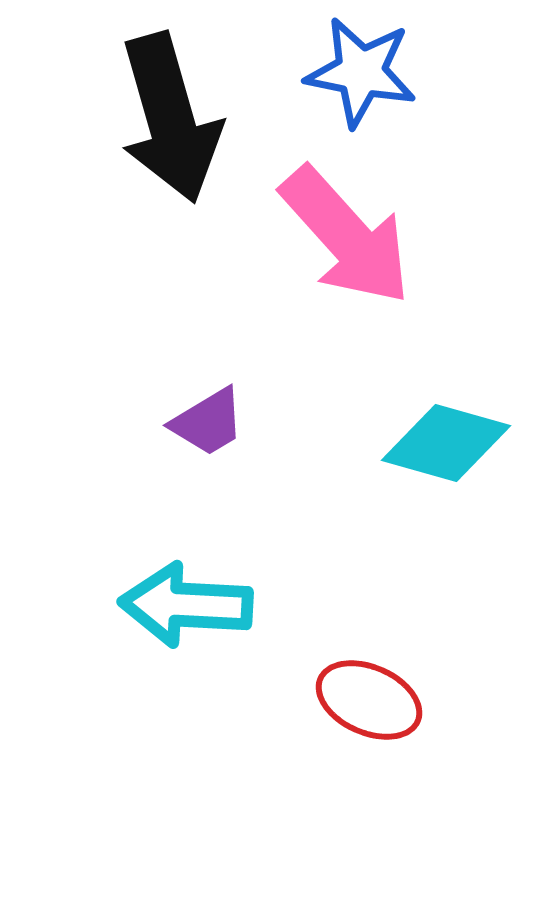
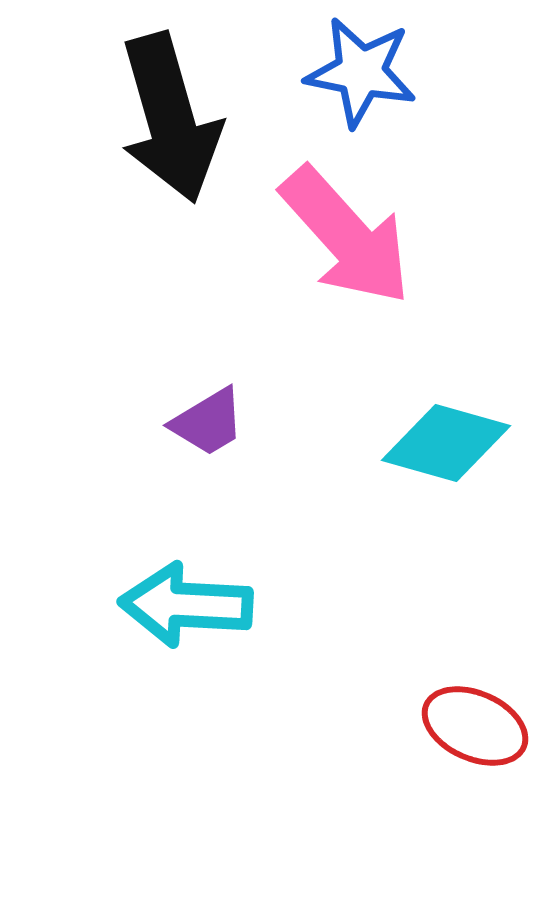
red ellipse: moved 106 px right, 26 px down
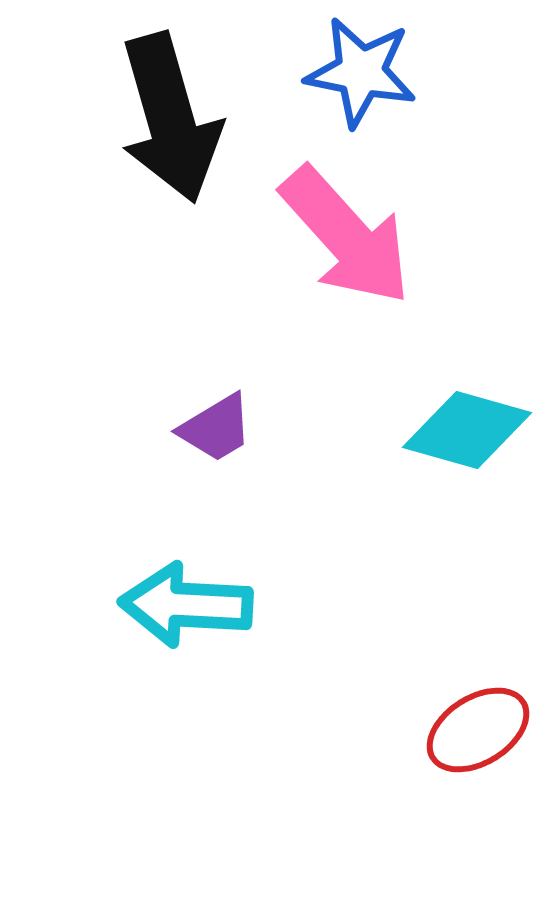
purple trapezoid: moved 8 px right, 6 px down
cyan diamond: moved 21 px right, 13 px up
red ellipse: moved 3 px right, 4 px down; rotated 56 degrees counterclockwise
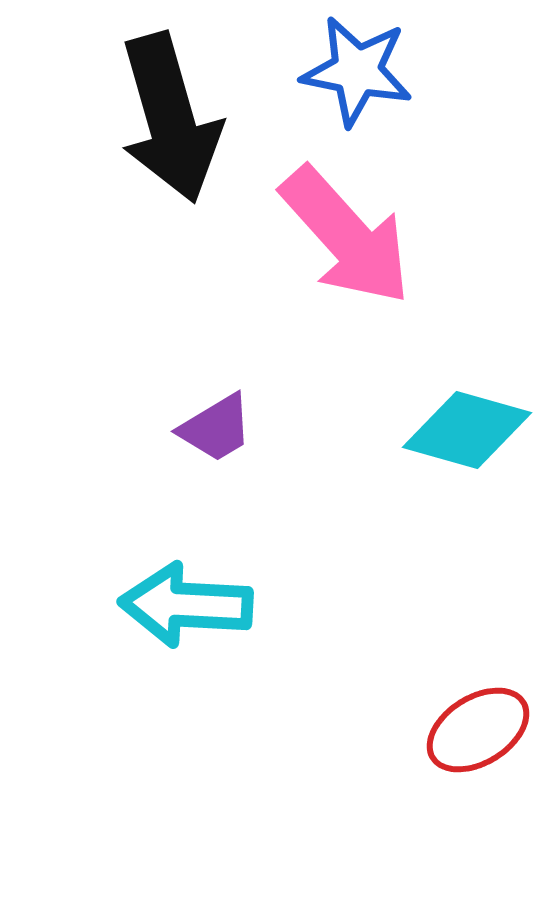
blue star: moved 4 px left, 1 px up
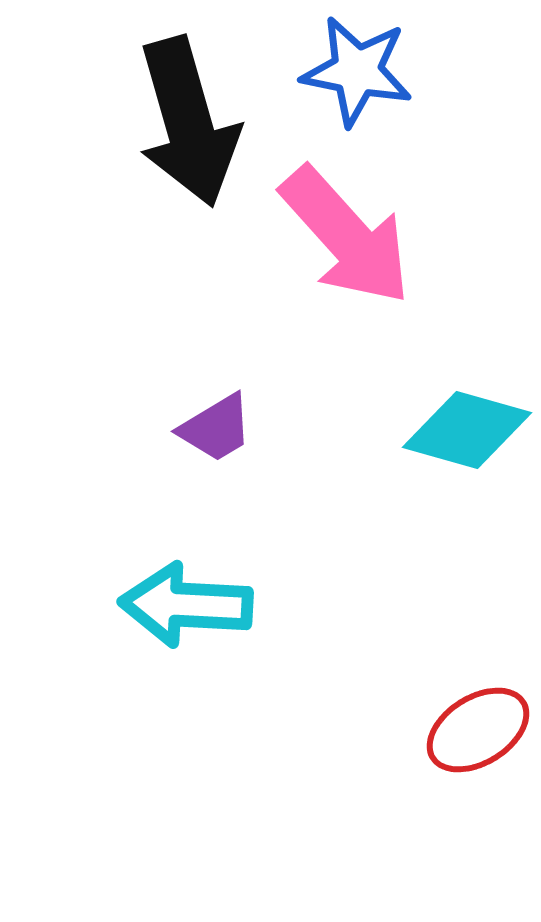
black arrow: moved 18 px right, 4 px down
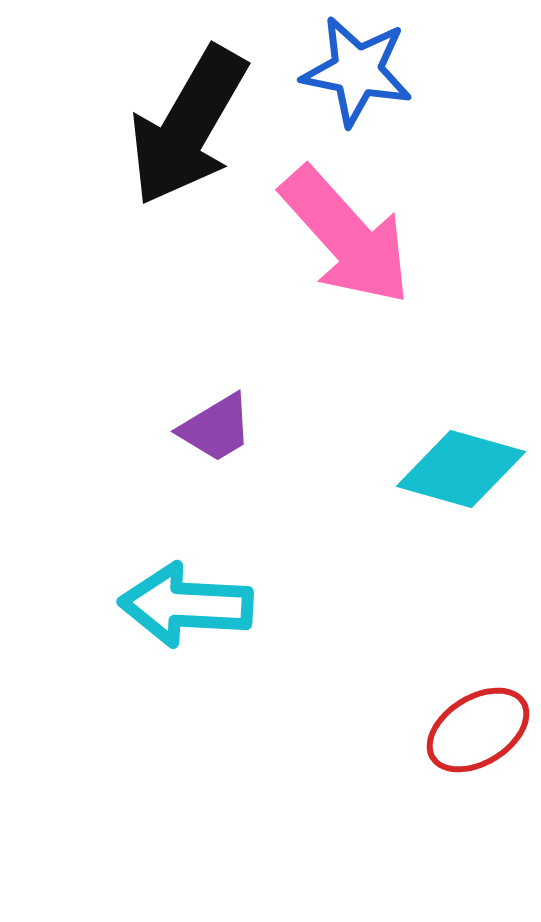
black arrow: moved 4 px down; rotated 46 degrees clockwise
cyan diamond: moved 6 px left, 39 px down
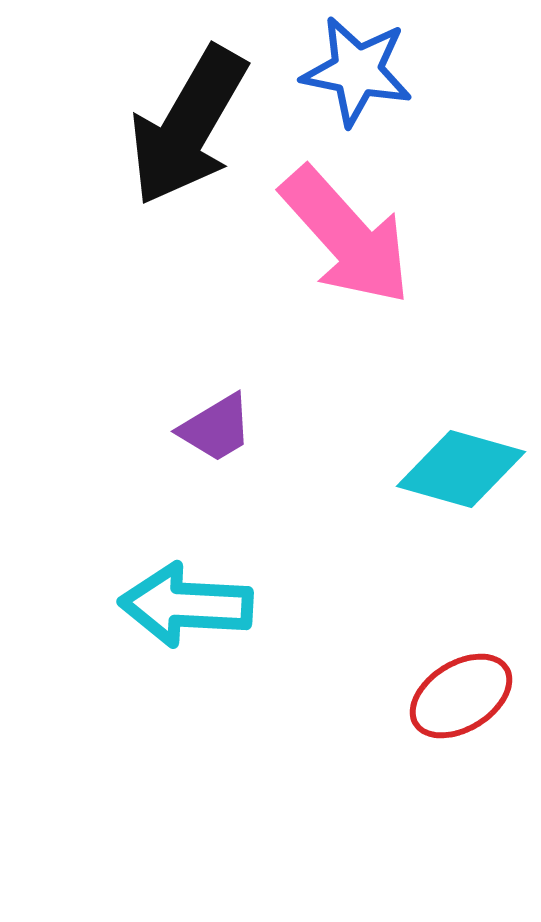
red ellipse: moved 17 px left, 34 px up
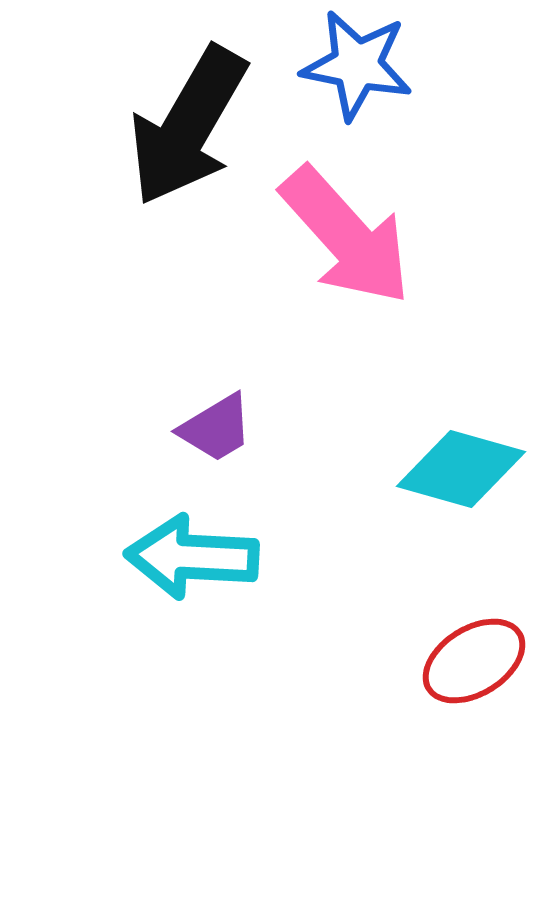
blue star: moved 6 px up
cyan arrow: moved 6 px right, 48 px up
red ellipse: moved 13 px right, 35 px up
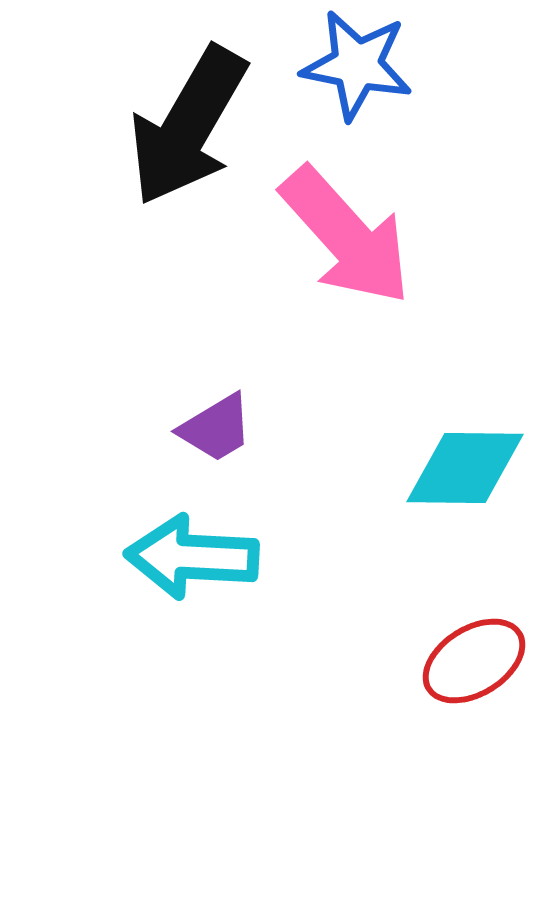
cyan diamond: moved 4 px right, 1 px up; rotated 15 degrees counterclockwise
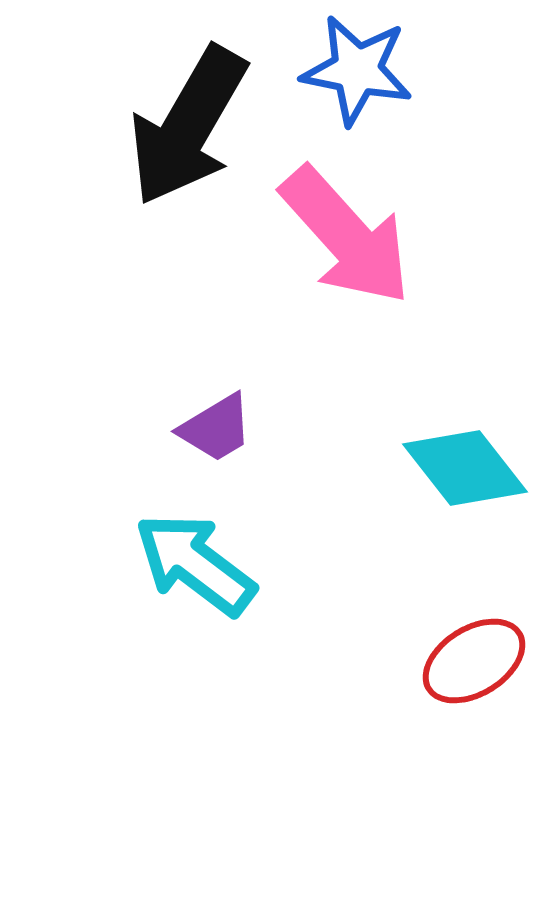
blue star: moved 5 px down
cyan diamond: rotated 51 degrees clockwise
cyan arrow: moved 3 px right, 7 px down; rotated 34 degrees clockwise
